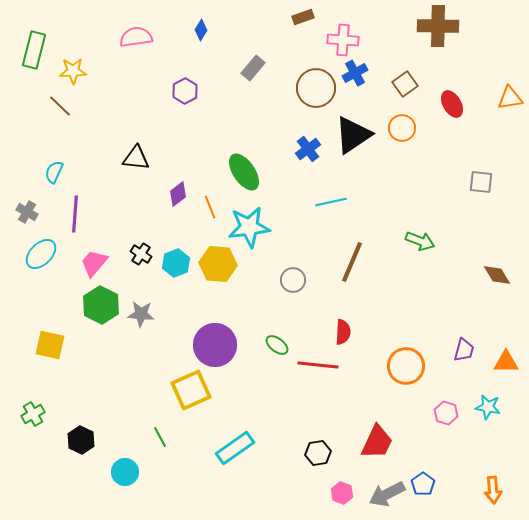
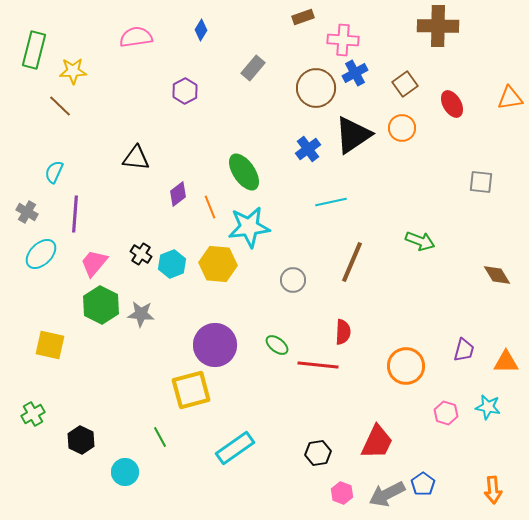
cyan hexagon at (176, 263): moved 4 px left, 1 px down
yellow square at (191, 390): rotated 9 degrees clockwise
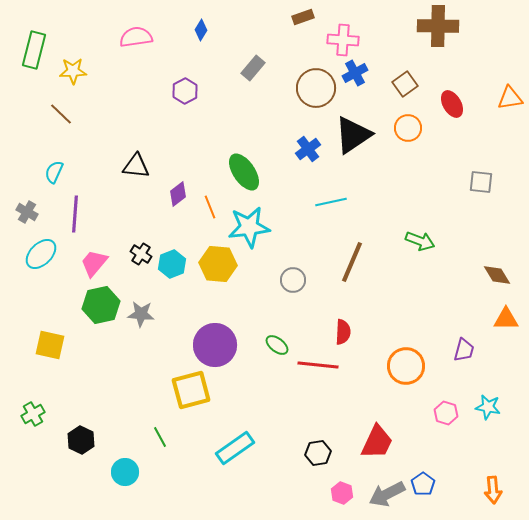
brown line at (60, 106): moved 1 px right, 8 px down
orange circle at (402, 128): moved 6 px right
black triangle at (136, 158): moved 8 px down
green hexagon at (101, 305): rotated 21 degrees clockwise
orange triangle at (506, 362): moved 43 px up
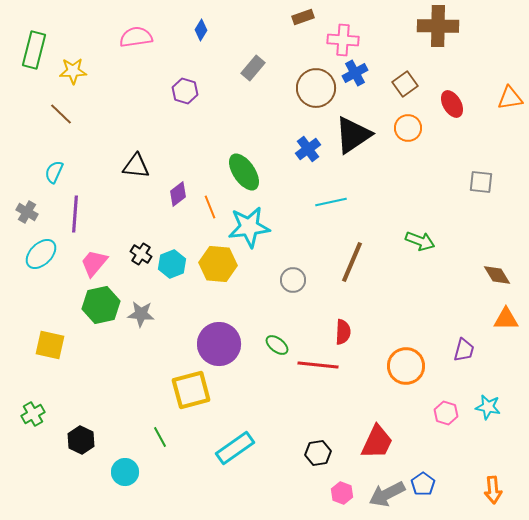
purple hexagon at (185, 91): rotated 15 degrees counterclockwise
purple circle at (215, 345): moved 4 px right, 1 px up
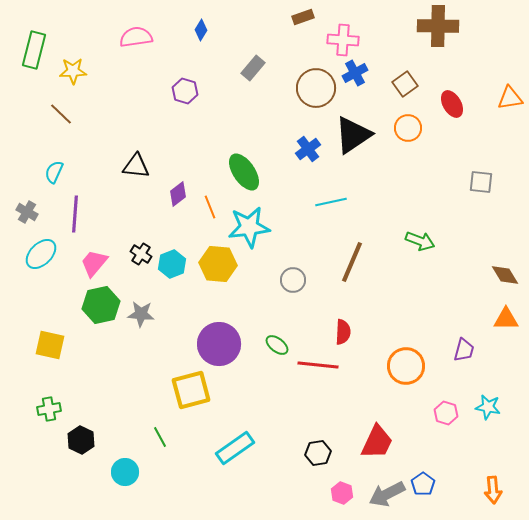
brown diamond at (497, 275): moved 8 px right
green cross at (33, 414): moved 16 px right, 5 px up; rotated 20 degrees clockwise
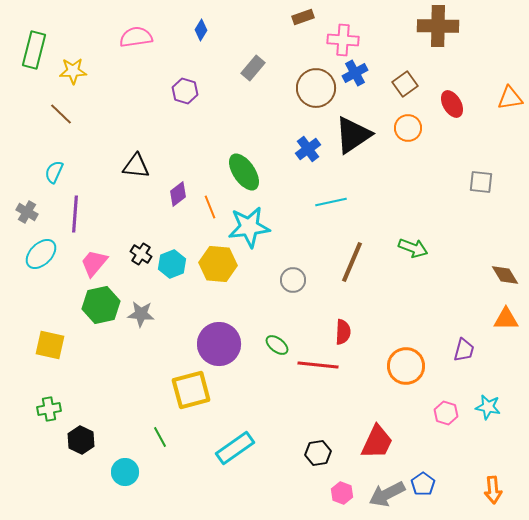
green arrow at (420, 241): moved 7 px left, 7 px down
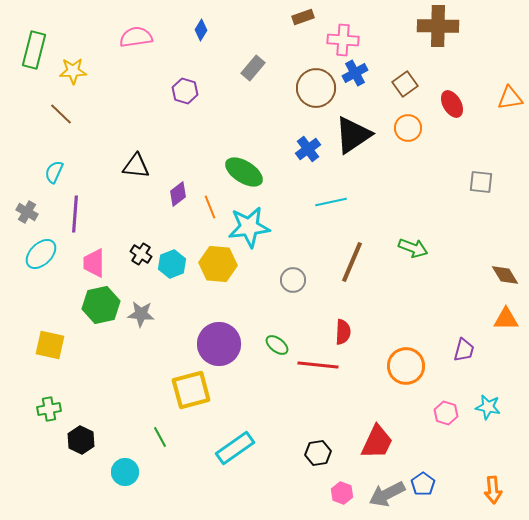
green ellipse at (244, 172): rotated 24 degrees counterclockwise
pink trapezoid at (94, 263): rotated 40 degrees counterclockwise
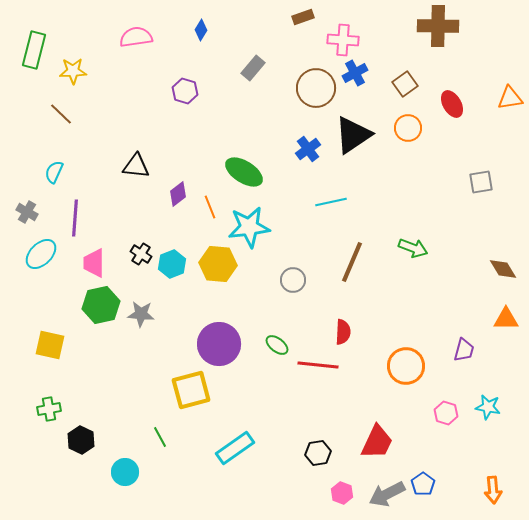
gray square at (481, 182): rotated 15 degrees counterclockwise
purple line at (75, 214): moved 4 px down
brown diamond at (505, 275): moved 2 px left, 6 px up
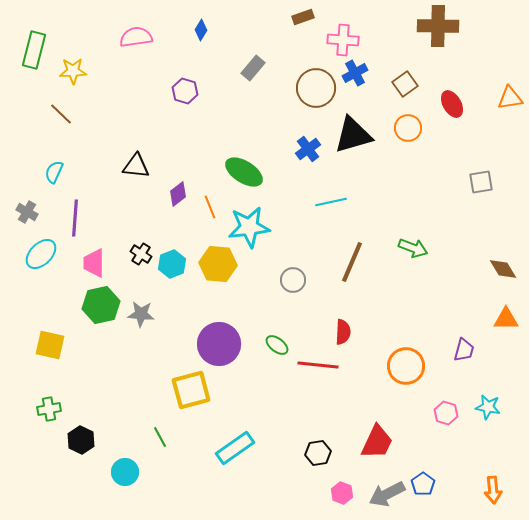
black triangle at (353, 135): rotated 18 degrees clockwise
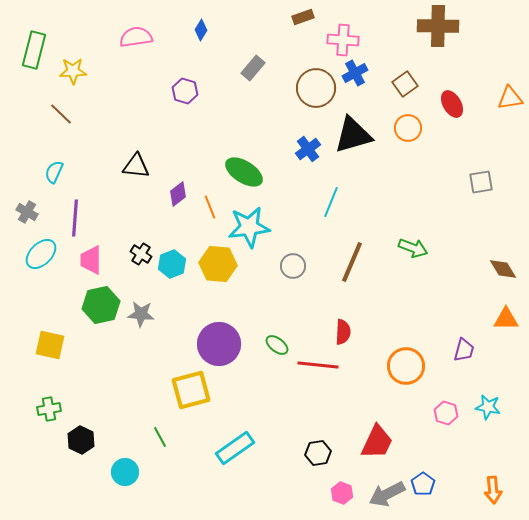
cyan line at (331, 202): rotated 56 degrees counterclockwise
pink trapezoid at (94, 263): moved 3 px left, 3 px up
gray circle at (293, 280): moved 14 px up
